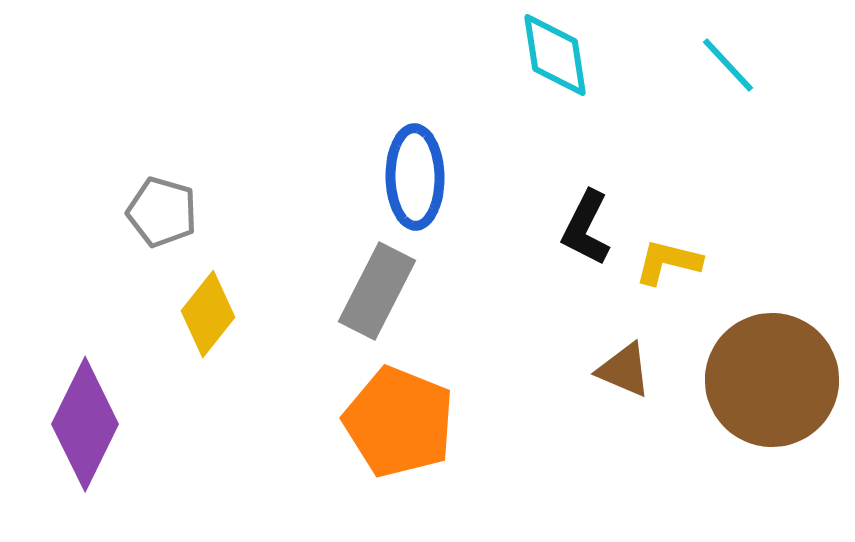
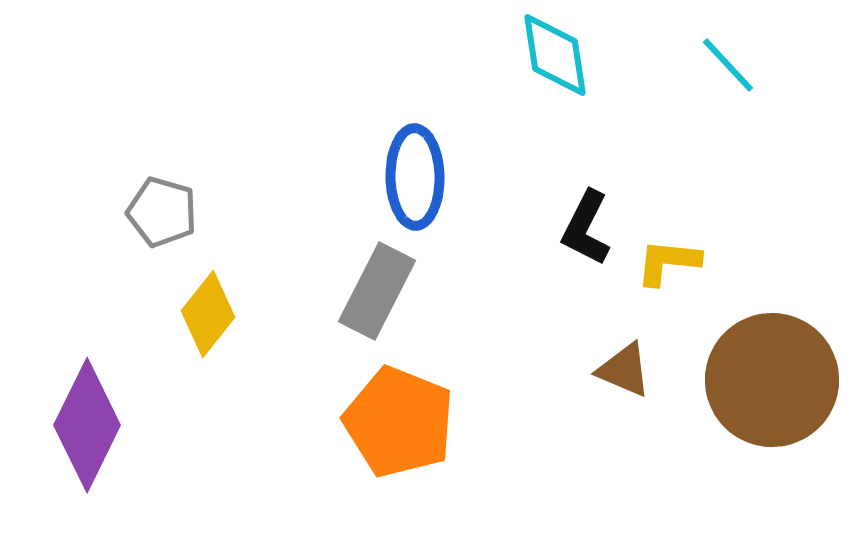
yellow L-shape: rotated 8 degrees counterclockwise
purple diamond: moved 2 px right, 1 px down
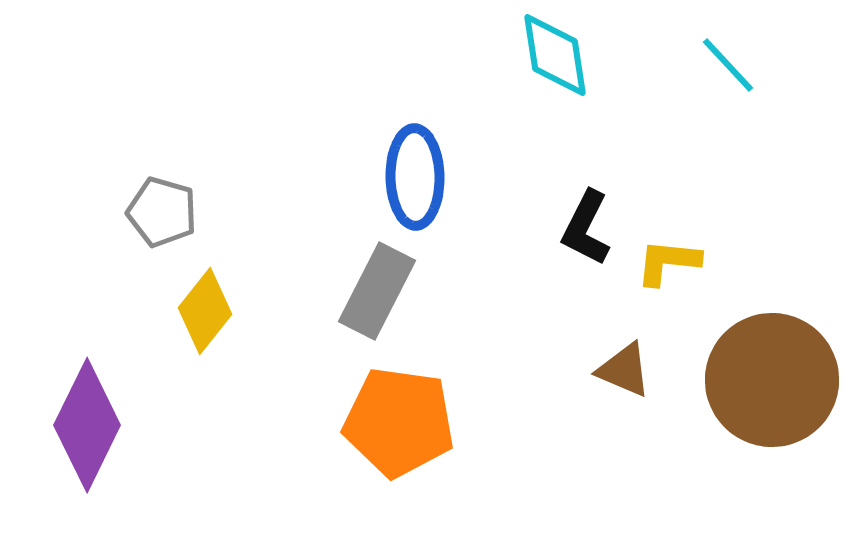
yellow diamond: moved 3 px left, 3 px up
orange pentagon: rotated 14 degrees counterclockwise
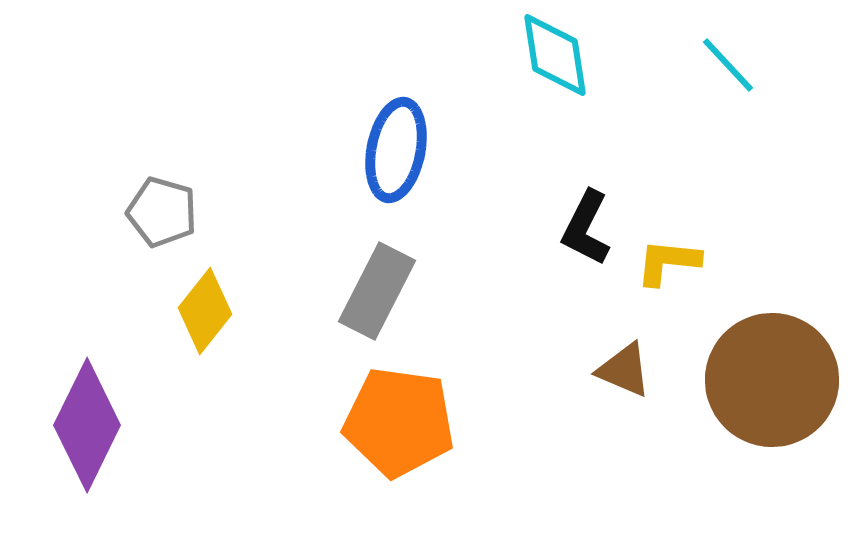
blue ellipse: moved 19 px left, 27 px up; rotated 12 degrees clockwise
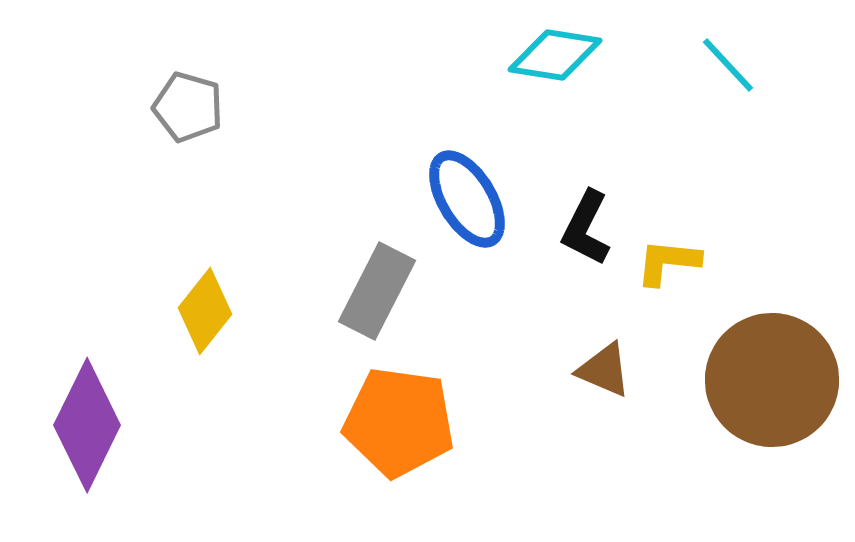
cyan diamond: rotated 72 degrees counterclockwise
blue ellipse: moved 71 px right, 49 px down; rotated 42 degrees counterclockwise
gray pentagon: moved 26 px right, 105 px up
brown triangle: moved 20 px left
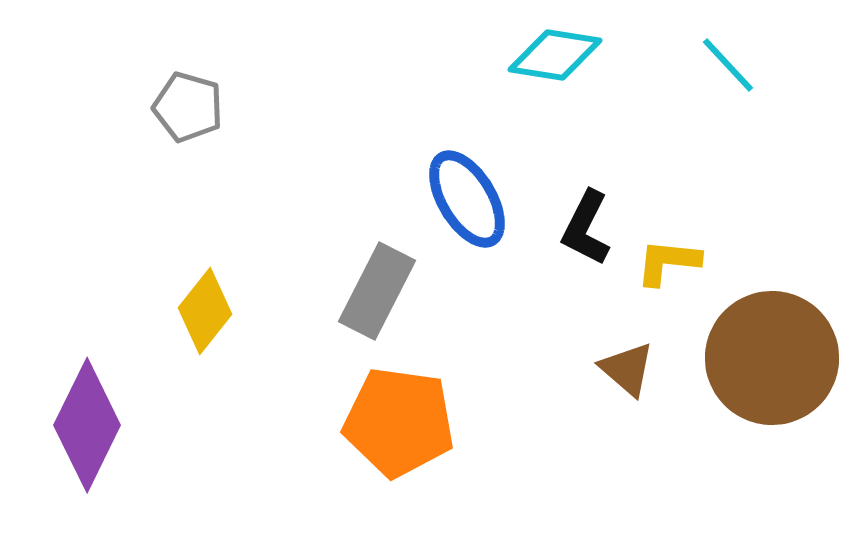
brown triangle: moved 23 px right, 1 px up; rotated 18 degrees clockwise
brown circle: moved 22 px up
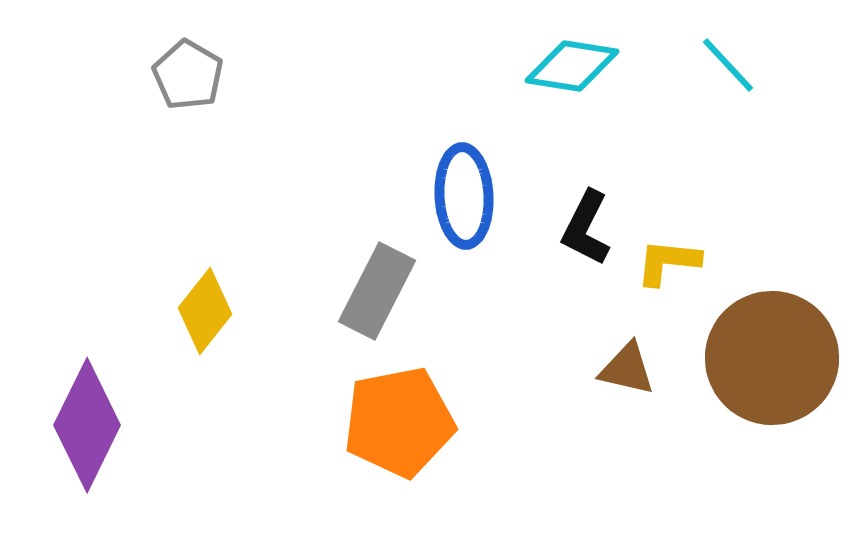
cyan diamond: moved 17 px right, 11 px down
gray pentagon: moved 32 px up; rotated 14 degrees clockwise
blue ellipse: moved 3 px left, 3 px up; rotated 28 degrees clockwise
brown triangle: rotated 28 degrees counterclockwise
orange pentagon: rotated 19 degrees counterclockwise
